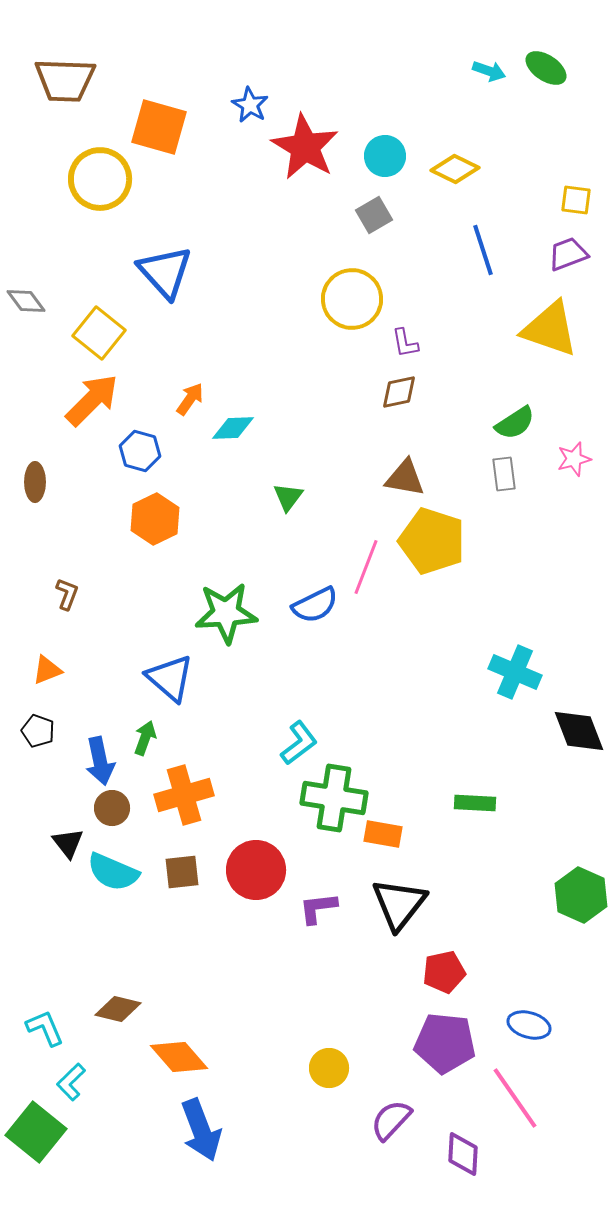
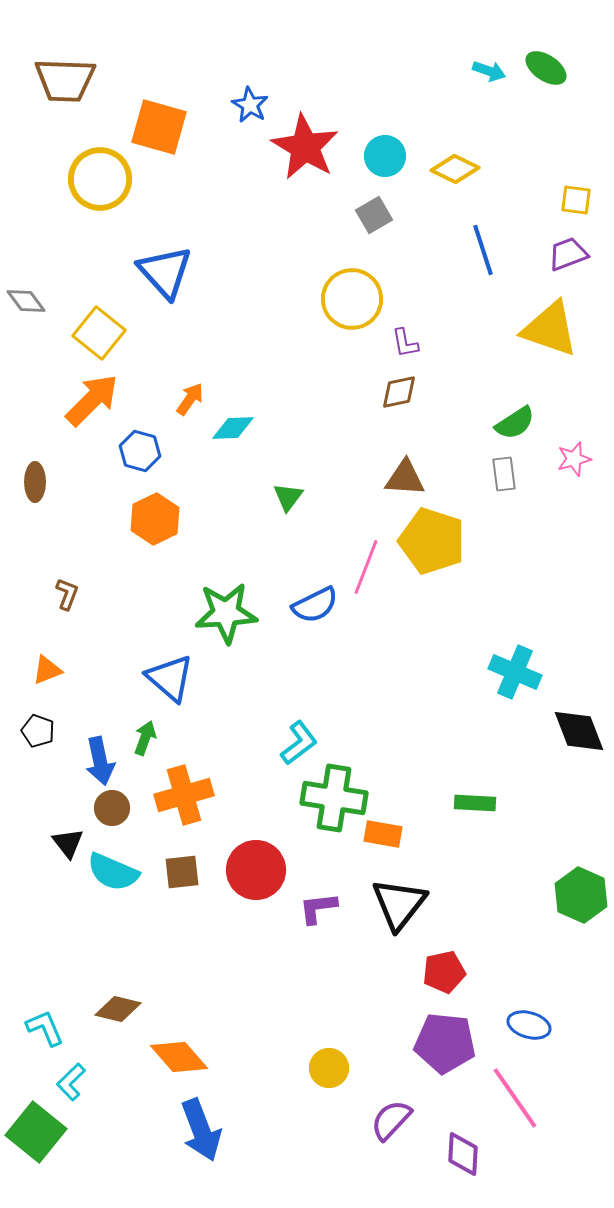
brown triangle at (405, 478): rotated 6 degrees counterclockwise
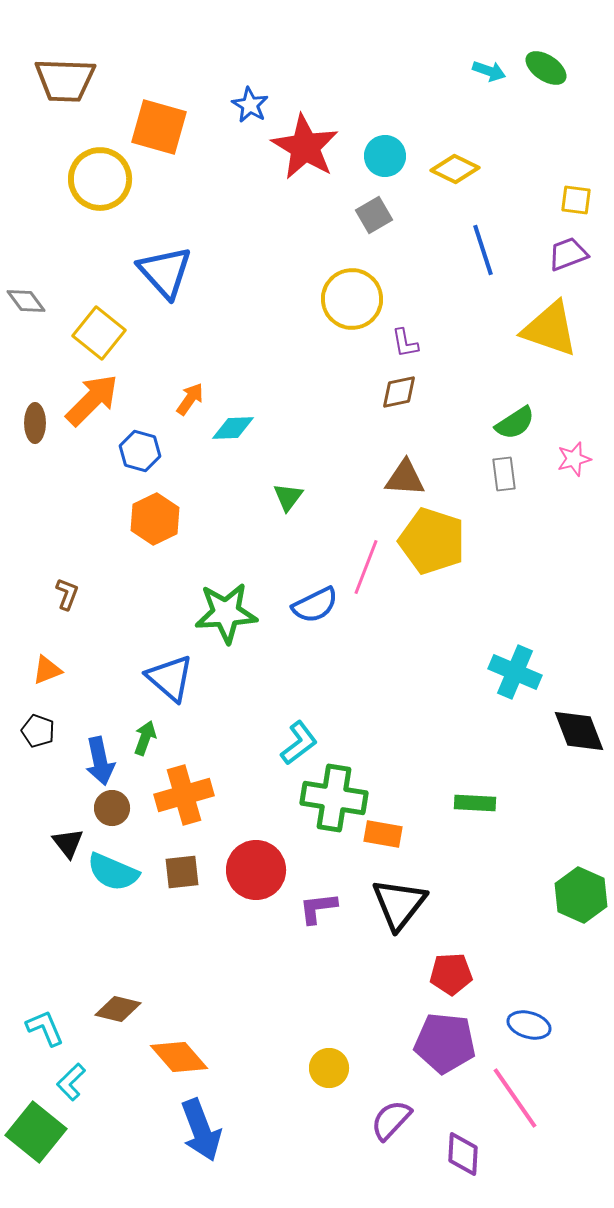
brown ellipse at (35, 482): moved 59 px up
red pentagon at (444, 972): moved 7 px right, 2 px down; rotated 9 degrees clockwise
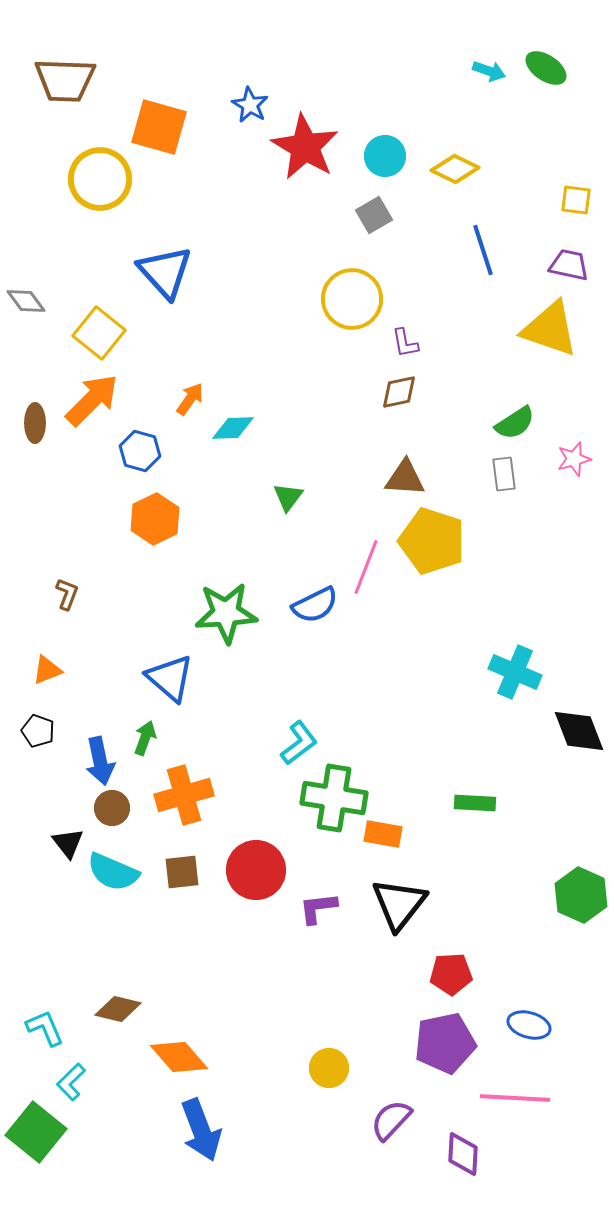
purple trapezoid at (568, 254): moved 1 px right, 11 px down; rotated 33 degrees clockwise
purple pentagon at (445, 1043): rotated 18 degrees counterclockwise
pink line at (515, 1098): rotated 52 degrees counterclockwise
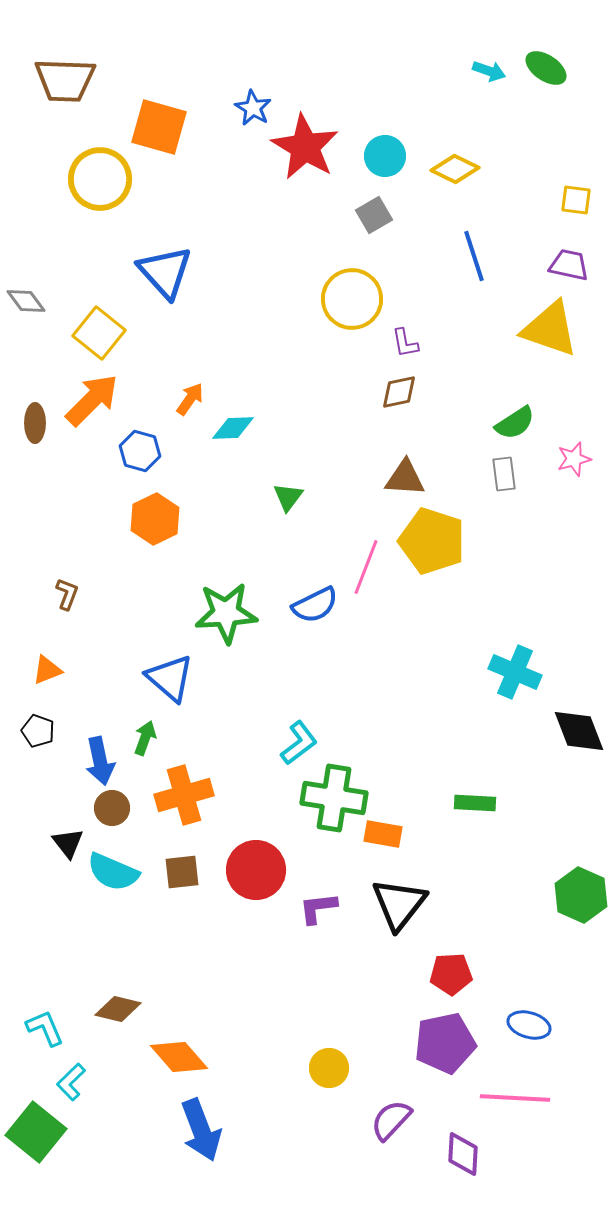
blue star at (250, 105): moved 3 px right, 3 px down
blue line at (483, 250): moved 9 px left, 6 px down
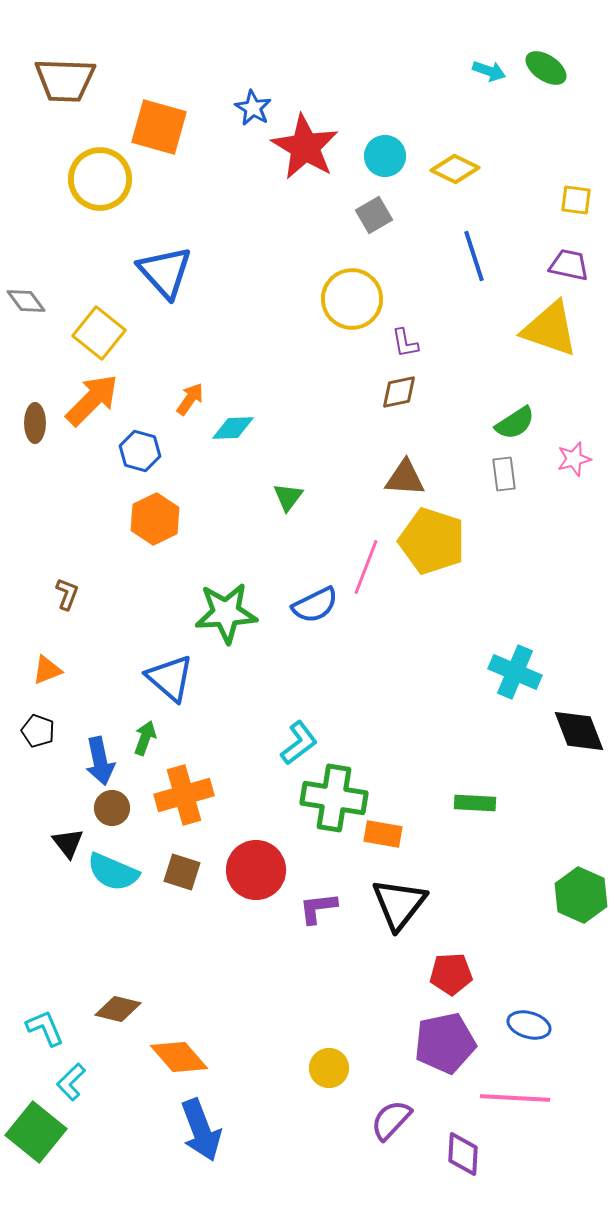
brown square at (182, 872): rotated 24 degrees clockwise
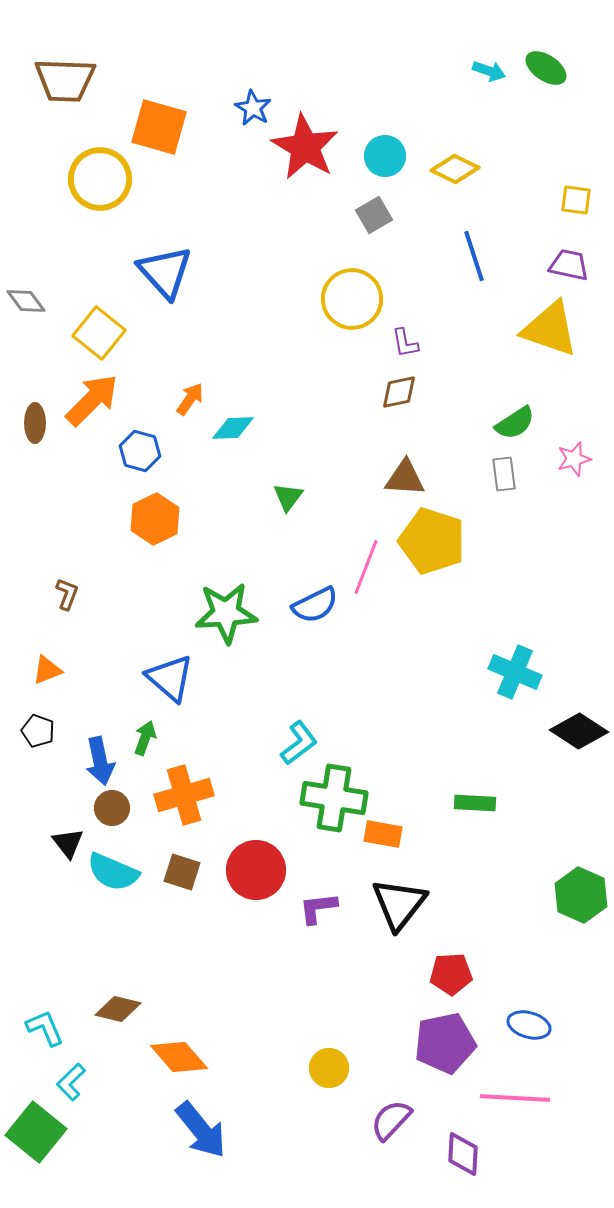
black diamond at (579, 731): rotated 36 degrees counterclockwise
blue arrow at (201, 1130): rotated 18 degrees counterclockwise
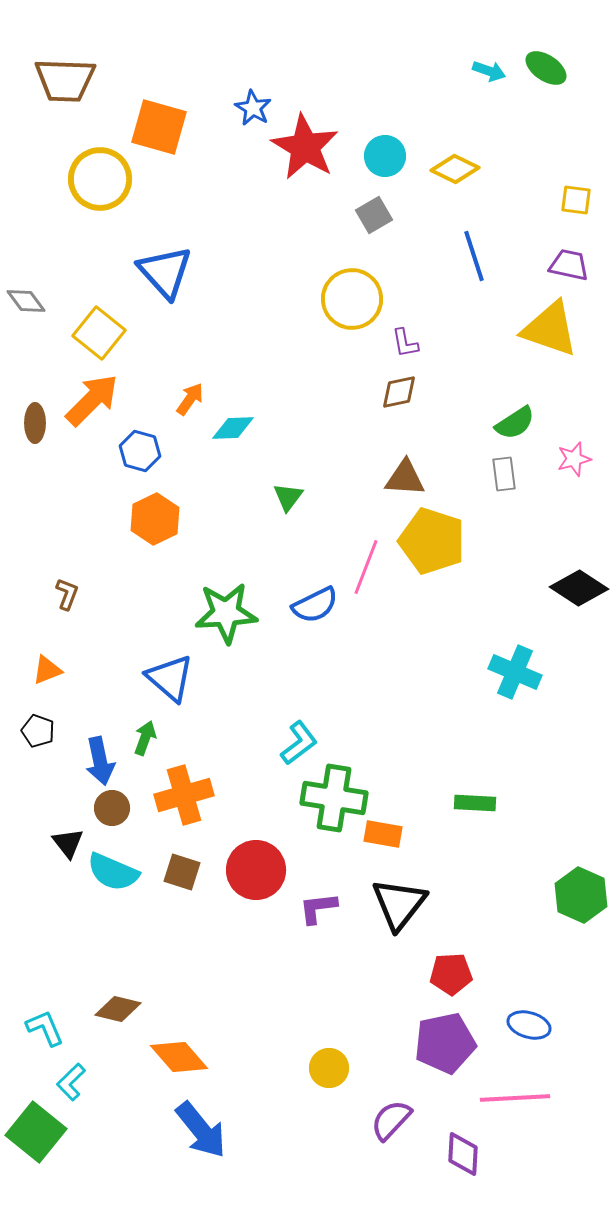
black diamond at (579, 731): moved 143 px up
pink line at (515, 1098): rotated 6 degrees counterclockwise
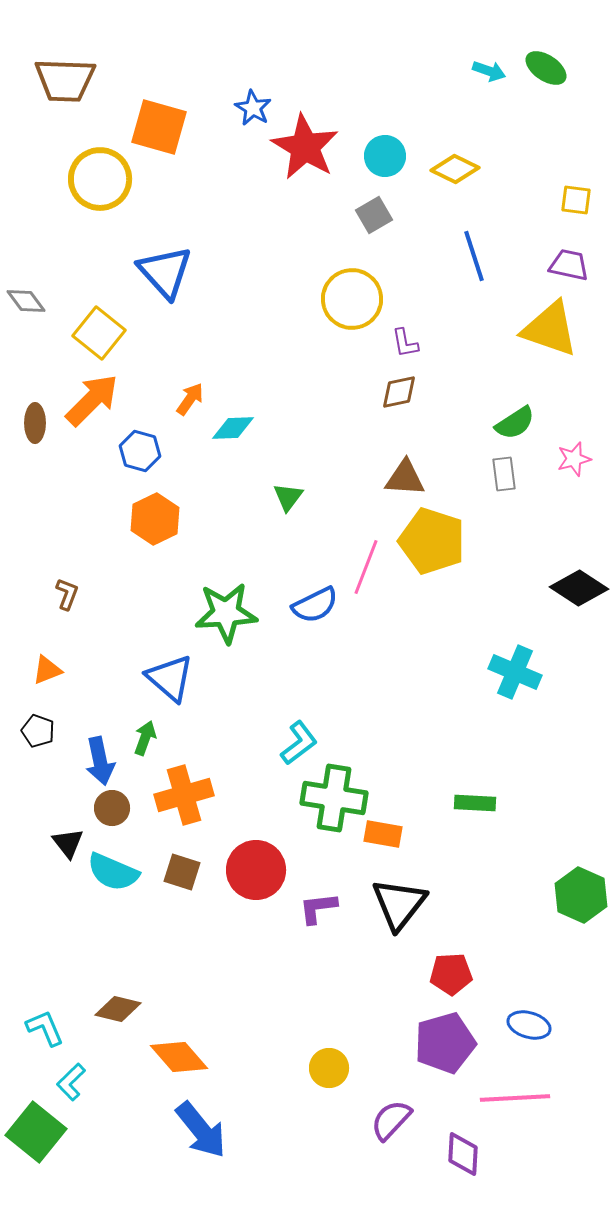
purple pentagon at (445, 1043): rotated 4 degrees counterclockwise
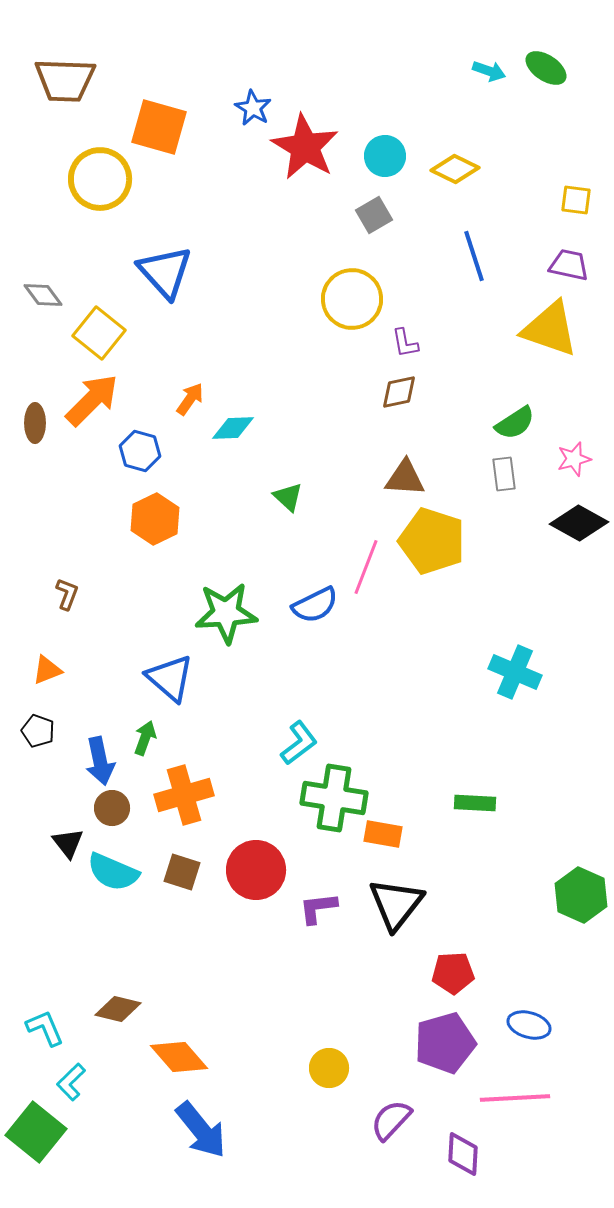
gray diamond at (26, 301): moved 17 px right, 6 px up
green triangle at (288, 497): rotated 24 degrees counterclockwise
black diamond at (579, 588): moved 65 px up; rotated 4 degrees counterclockwise
black triangle at (399, 904): moved 3 px left
red pentagon at (451, 974): moved 2 px right, 1 px up
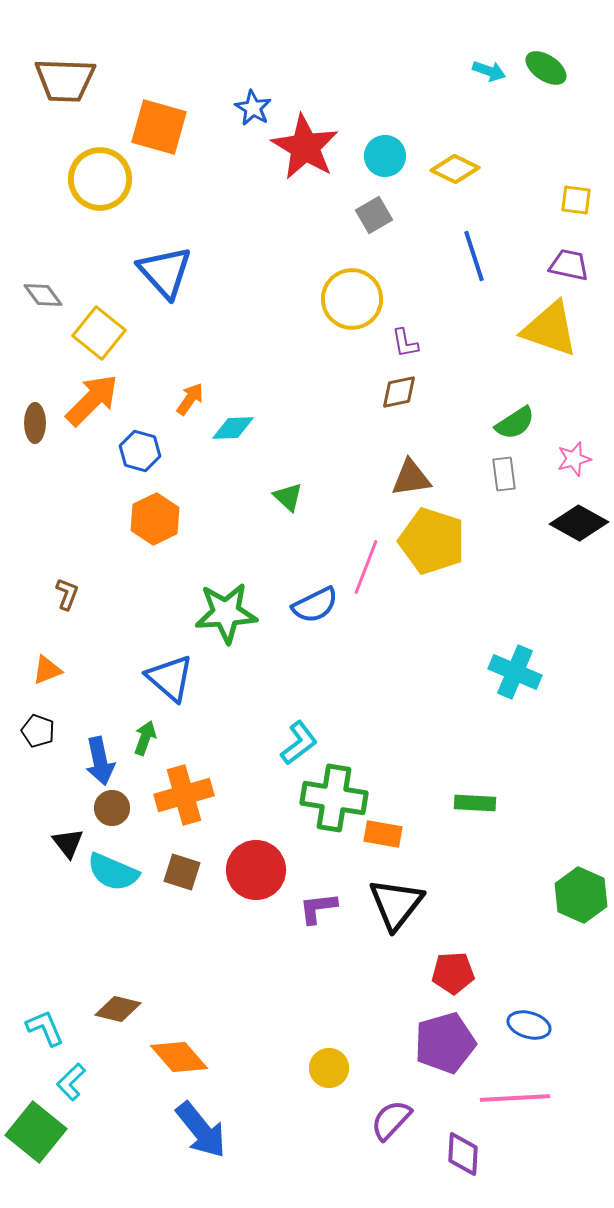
brown triangle at (405, 478): moved 6 px right; rotated 12 degrees counterclockwise
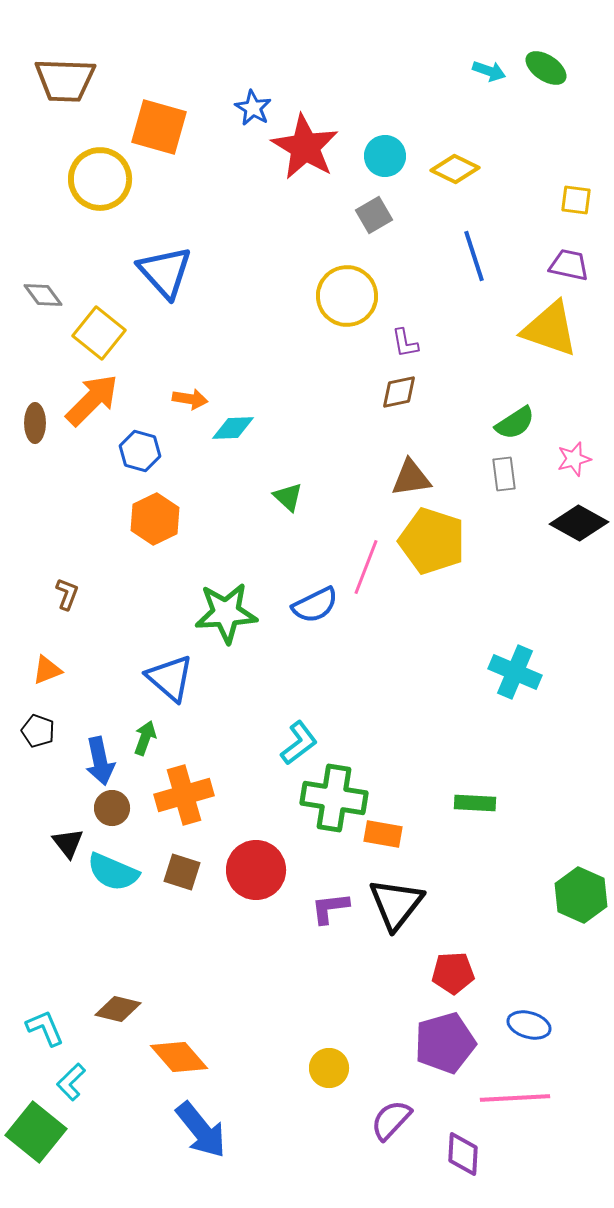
yellow circle at (352, 299): moved 5 px left, 3 px up
orange arrow at (190, 399): rotated 64 degrees clockwise
purple L-shape at (318, 908): moved 12 px right
